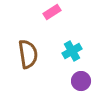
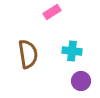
cyan cross: rotated 36 degrees clockwise
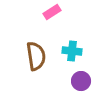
brown semicircle: moved 8 px right, 2 px down
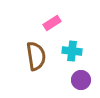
pink rectangle: moved 11 px down
purple circle: moved 1 px up
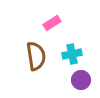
cyan cross: moved 3 px down; rotated 18 degrees counterclockwise
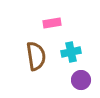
pink rectangle: rotated 24 degrees clockwise
cyan cross: moved 1 px left, 2 px up
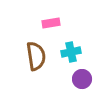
pink rectangle: moved 1 px left
purple circle: moved 1 px right, 1 px up
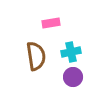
purple circle: moved 9 px left, 2 px up
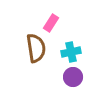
pink rectangle: rotated 48 degrees counterclockwise
brown semicircle: moved 8 px up
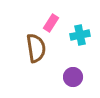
cyan cross: moved 9 px right, 17 px up
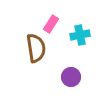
pink rectangle: moved 1 px down
purple circle: moved 2 px left
